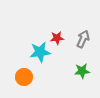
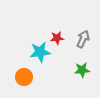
green star: moved 1 px up
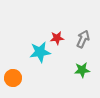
orange circle: moved 11 px left, 1 px down
